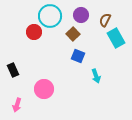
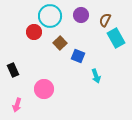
brown square: moved 13 px left, 9 px down
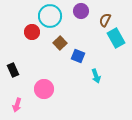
purple circle: moved 4 px up
red circle: moved 2 px left
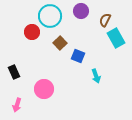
black rectangle: moved 1 px right, 2 px down
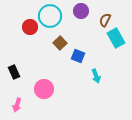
red circle: moved 2 px left, 5 px up
